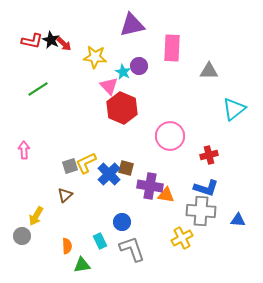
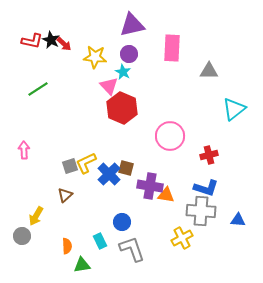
purple circle: moved 10 px left, 12 px up
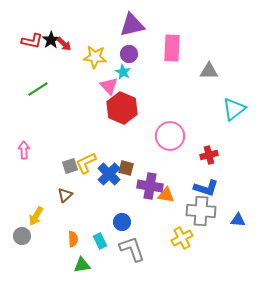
black star: rotated 12 degrees clockwise
orange semicircle: moved 6 px right, 7 px up
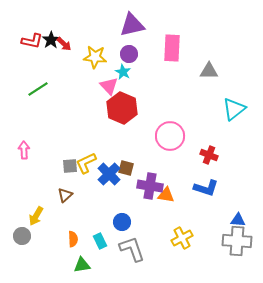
red cross: rotated 36 degrees clockwise
gray square: rotated 14 degrees clockwise
gray cross: moved 36 px right, 30 px down
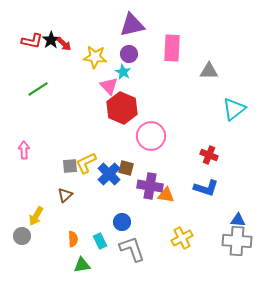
pink circle: moved 19 px left
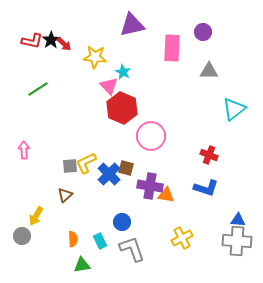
purple circle: moved 74 px right, 22 px up
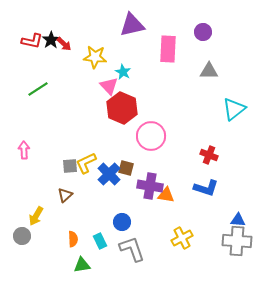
pink rectangle: moved 4 px left, 1 px down
